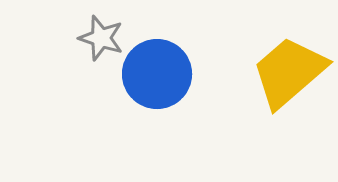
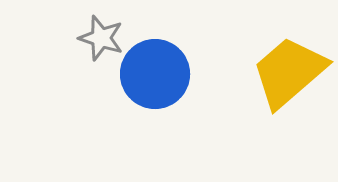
blue circle: moved 2 px left
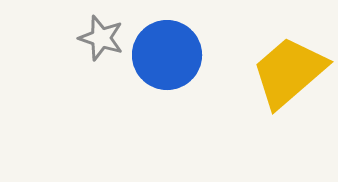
blue circle: moved 12 px right, 19 px up
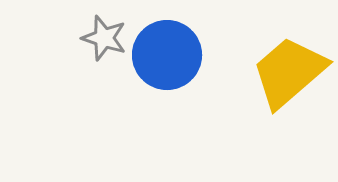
gray star: moved 3 px right
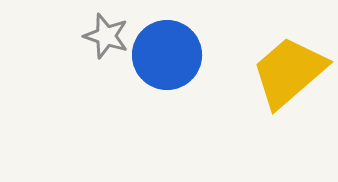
gray star: moved 2 px right, 2 px up
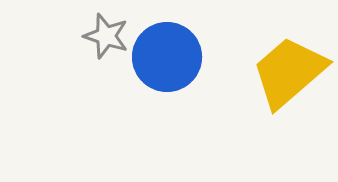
blue circle: moved 2 px down
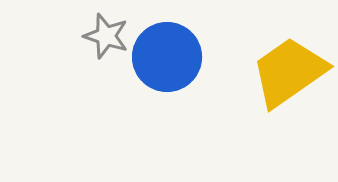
yellow trapezoid: rotated 6 degrees clockwise
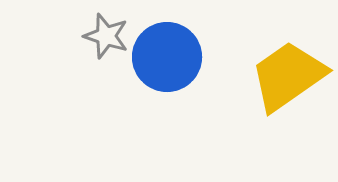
yellow trapezoid: moved 1 px left, 4 px down
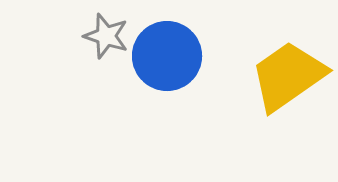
blue circle: moved 1 px up
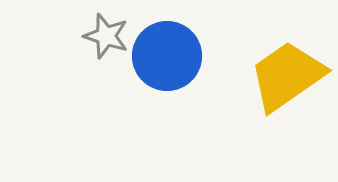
yellow trapezoid: moved 1 px left
